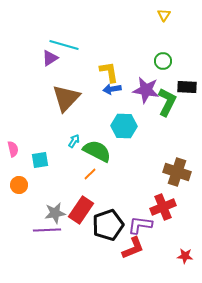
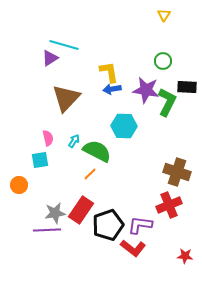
pink semicircle: moved 35 px right, 11 px up
red cross: moved 6 px right, 2 px up
red L-shape: rotated 60 degrees clockwise
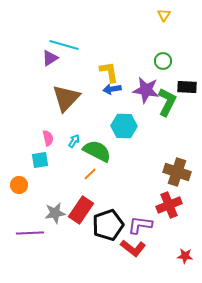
purple line: moved 17 px left, 3 px down
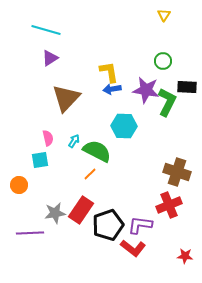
cyan line: moved 18 px left, 15 px up
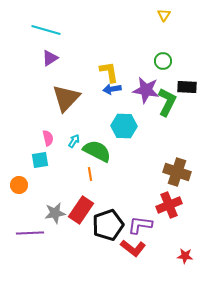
orange line: rotated 56 degrees counterclockwise
